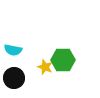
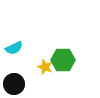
cyan semicircle: moved 1 px right, 2 px up; rotated 36 degrees counterclockwise
black circle: moved 6 px down
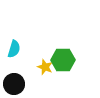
cyan semicircle: moved 1 px down; rotated 48 degrees counterclockwise
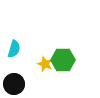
yellow star: moved 3 px up
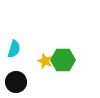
yellow star: moved 3 px up
black circle: moved 2 px right, 2 px up
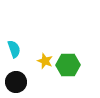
cyan semicircle: rotated 36 degrees counterclockwise
green hexagon: moved 5 px right, 5 px down
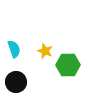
yellow star: moved 10 px up
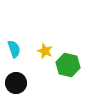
green hexagon: rotated 15 degrees clockwise
black circle: moved 1 px down
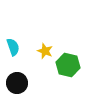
cyan semicircle: moved 1 px left, 2 px up
black circle: moved 1 px right
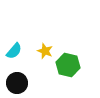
cyan semicircle: moved 1 px right, 4 px down; rotated 60 degrees clockwise
